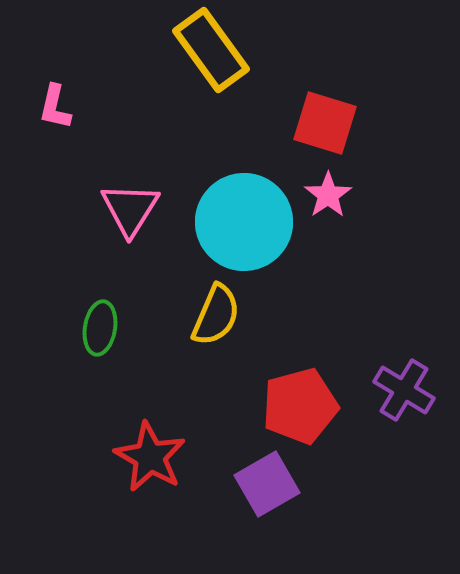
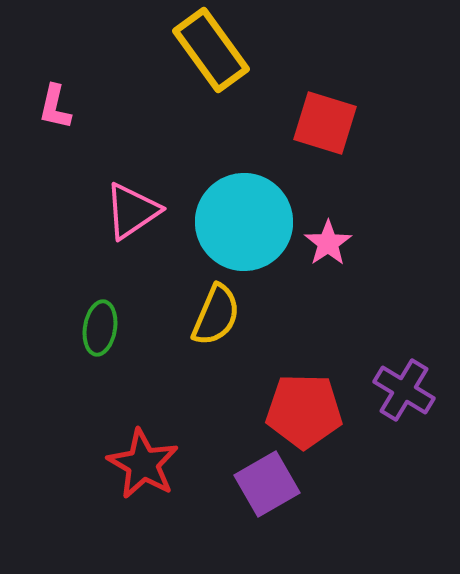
pink star: moved 48 px down
pink triangle: moved 2 px right, 2 px down; rotated 24 degrees clockwise
red pentagon: moved 4 px right, 5 px down; rotated 16 degrees clockwise
red star: moved 7 px left, 7 px down
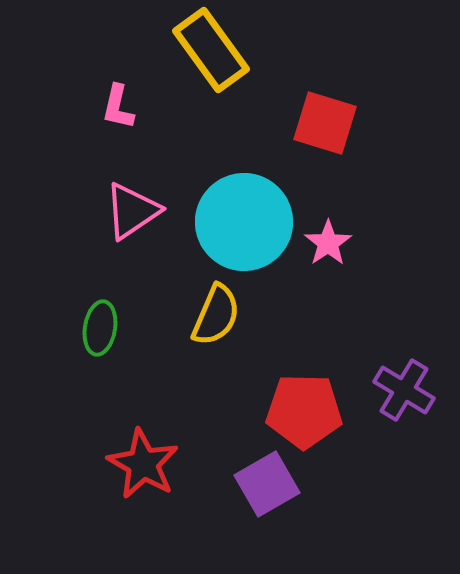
pink L-shape: moved 63 px right
